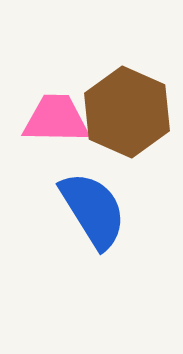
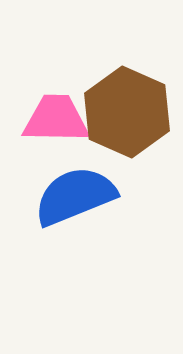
blue semicircle: moved 18 px left, 14 px up; rotated 80 degrees counterclockwise
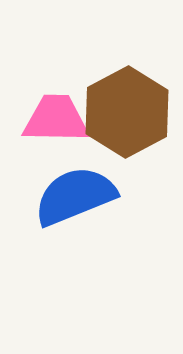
brown hexagon: rotated 8 degrees clockwise
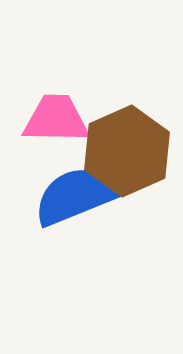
brown hexagon: moved 39 px down; rotated 4 degrees clockwise
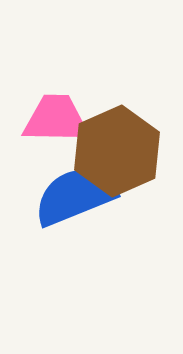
brown hexagon: moved 10 px left
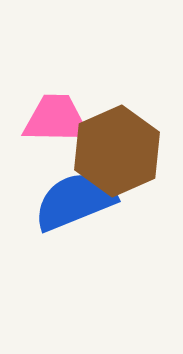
blue semicircle: moved 5 px down
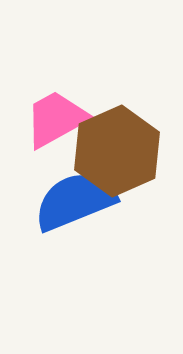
pink trapezoid: rotated 30 degrees counterclockwise
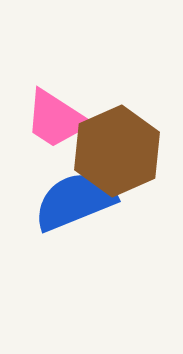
pink trapezoid: rotated 118 degrees counterclockwise
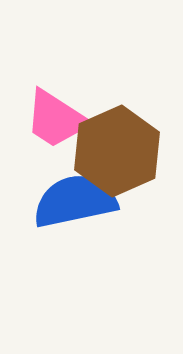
blue semicircle: rotated 10 degrees clockwise
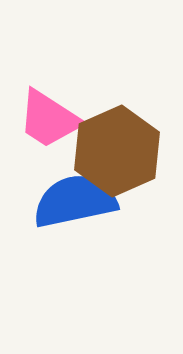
pink trapezoid: moved 7 px left
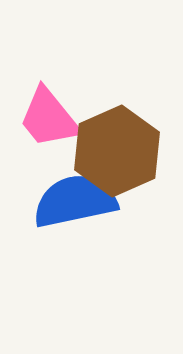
pink trapezoid: moved 1 px up; rotated 18 degrees clockwise
